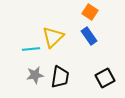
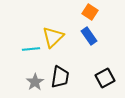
gray star: moved 7 px down; rotated 24 degrees counterclockwise
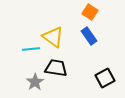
yellow triangle: rotated 40 degrees counterclockwise
black trapezoid: moved 4 px left, 9 px up; rotated 90 degrees counterclockwise
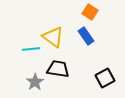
blue rectangle: moved 3 px left
black trapezoid: moved 2 px right, 1 px down
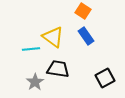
orange square: moved 7 px left, 1 px up
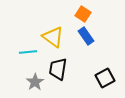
orange square: moved 3 px down
cyan line: moved 3 px left, 3 px down
black trapezoid: rotated 90 degrees counterclockwise
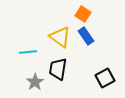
yellow triangle: moved 7 px right
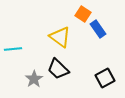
blue rectangle: moved 12 px right, 7 px up
cyan line: moved 15 px left, 3 px up
black trapezoid: rotated 55 degrees counterclockwise
gray star: moved 1 px left, 3 px up
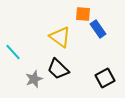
orange square: rotated 28 degrees counterclockwise
cyan line: moved 3 px down; rotated 54 degrees clockwise
gray star: rotated 12 degrees clockwise
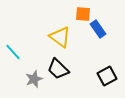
black square: moved 2 px right, 2 px up
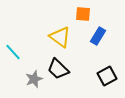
blue rectangle: moved 7 px down; rotated 66 degrees clockwise
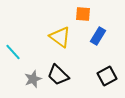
black trapezoid: moved 6 px down
gray star: moved 1 px left
